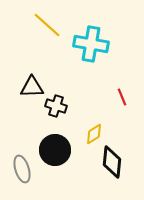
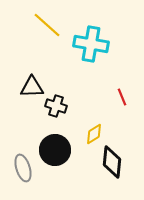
gray ellipse: moved 1 px right, 1 px up
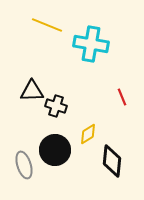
yellow line: rotated 20 degrees counterclockwise
black triangle: moved 4 px down
yellow diamond: moved 6 px left
black diamond: moved 1 px up
gray ellipse: moved 1 px right, 3 px up
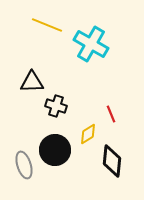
cyan cross: rotated 20 degrees clockwise
black triangle: moved 9 px up
red line: moved 11 px left, 17 px down
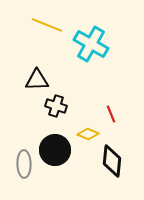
black triangle: moved 5 px right, 2 px up
yellow diamond: rotated 55 degrees clockwise
gray ellipse: moved 1 px up; rotated 16 degrees clockwise
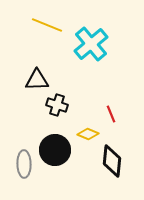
cyan cross: rotated 20 degrees clockwise
black cross: moved 1 px right, 1 px up
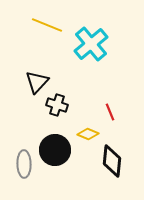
black triangle: moved 2 px down; rotated 45 degrees counterclockwise
red line: moved 1 px left, 2 px up
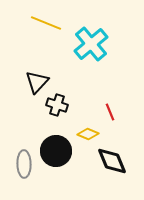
yellow line: moved 1 px left, 2 px up
black circle: moved 1 px right, 1 px down
black diamond: rotated 28 degrees counterclockwise
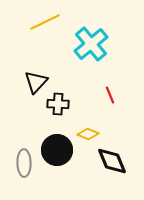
yellow line: moved 1 px left, 1 px up; rotated 48 degrees counterclockwise
black triangle: moved 1 px left
black cross: moved 1 px right, 1 px up; rotated 15 degrees counterclockwise
red line: moved 17 px up
black circle: moved 1 px right, 1 px up
gray ellipse: moved 1 px up
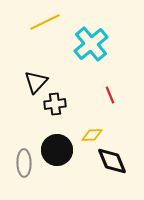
black cross: moved 3 px left; rotated 10 degrees counterclockwise
yellow diamond: moved 4 px right, 1 px down; rotated 25 degrees counterclockwise
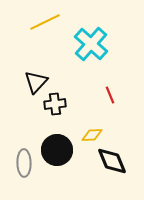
cyan cross: rotated 8 degrees counterclockwise
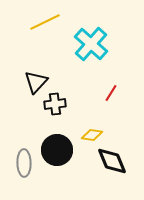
red line: moved 1 px right, 2 px up; rotated 54 degrees clockwise
yellow diamond: rotated 10 degrees clockwise
